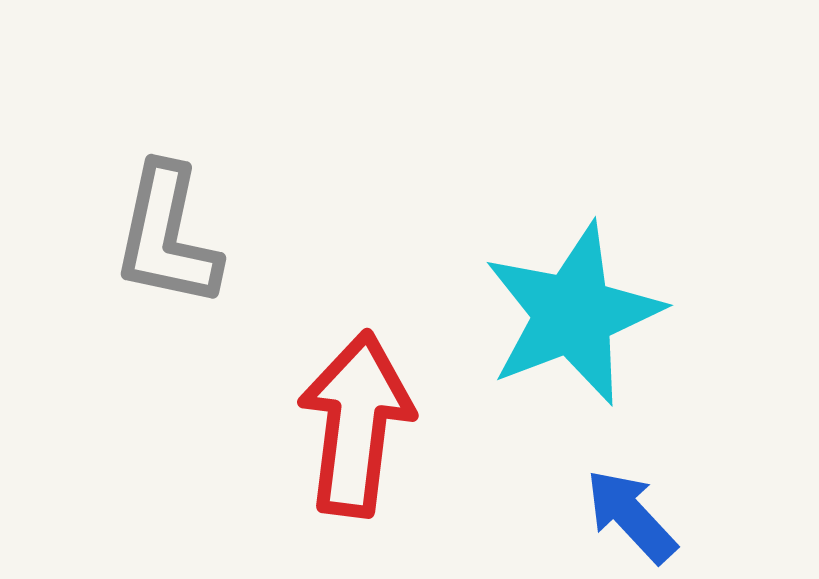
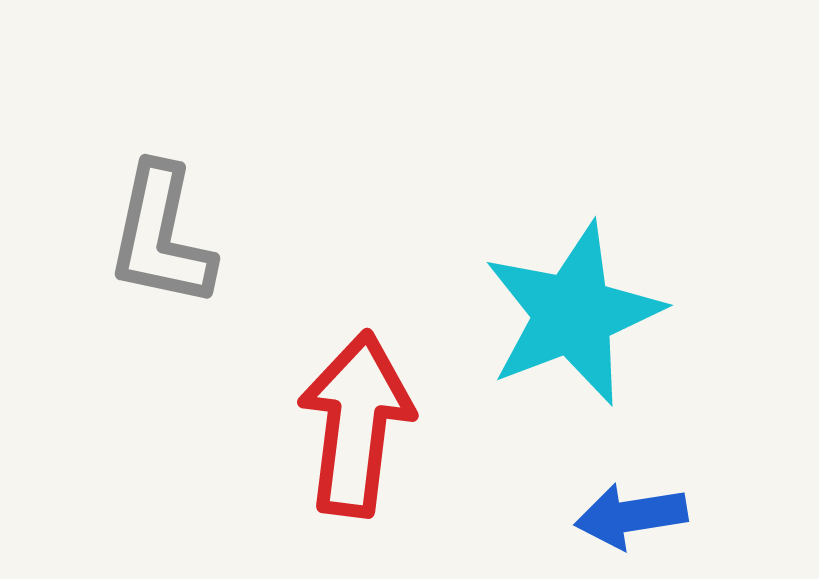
gray L-shape: moved 6 px left
blue arrow: rotated 56 degrees counterclockwise
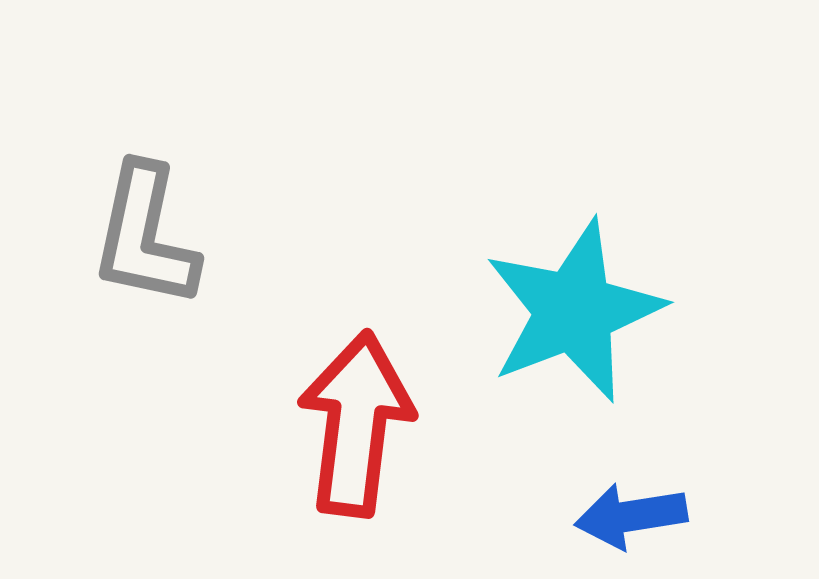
gray L-shape: moved 16 px left
cyan star: moved 1 px right, 3 px up
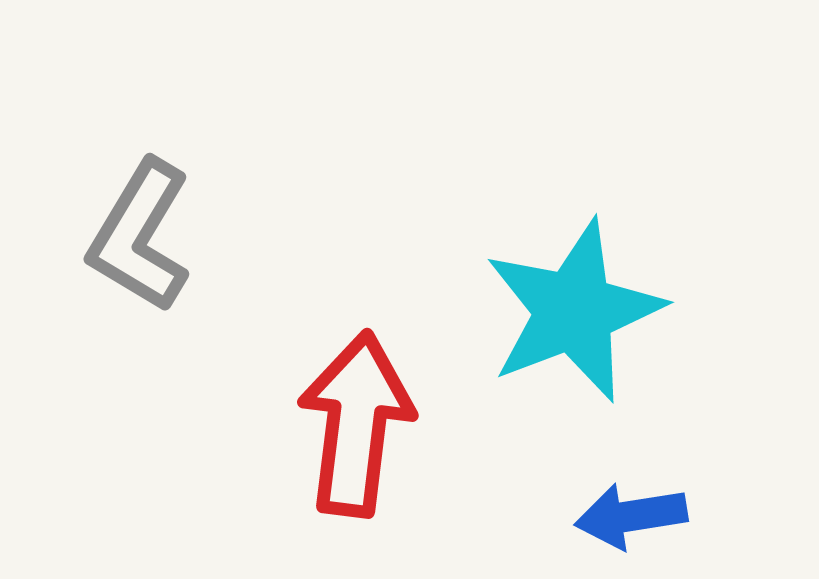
gray L-shape: moved 5 px left; rotated 19 degrees clockwise
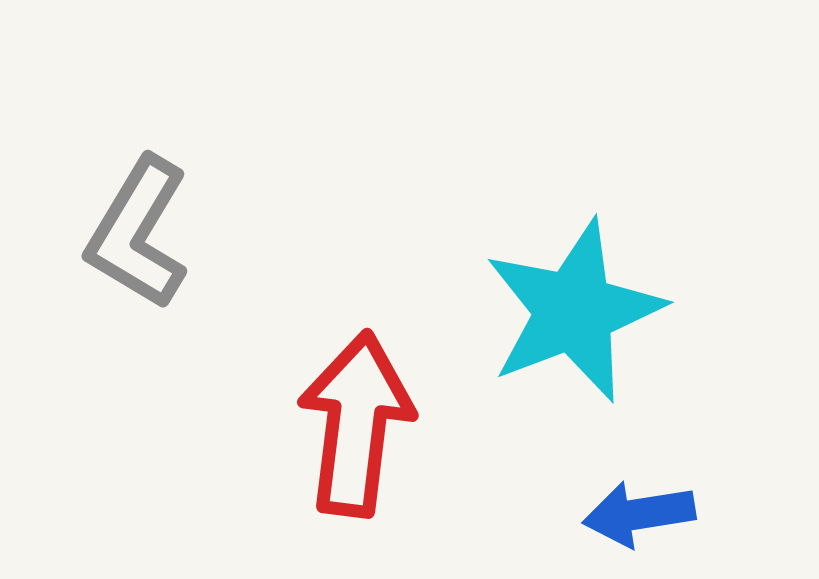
gray L-shape: moved 2 px left, 3 px up
blue arrow: moved 8 px right, 2 px up
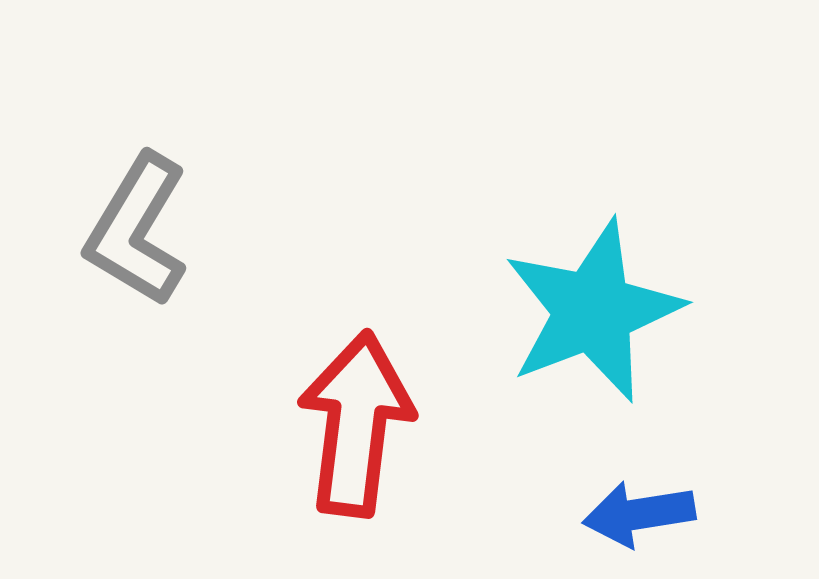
gray L-shape: moved 1 px left, 3 px up
cyan star: moved 19 px right
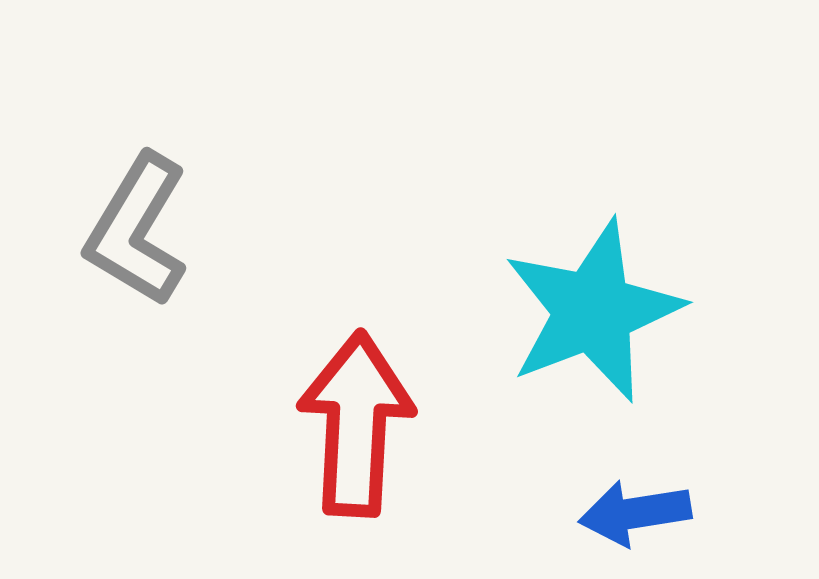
red arrow: rotated 4 degrees counterclockwise
blue arrow: moved 4 px left, 1 px up
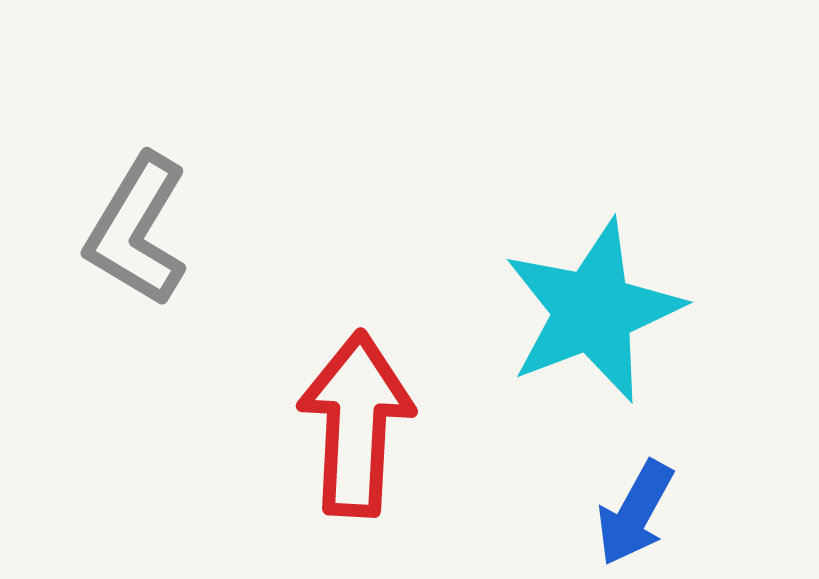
blue arrow: rotated 52 degrees counterclockwise
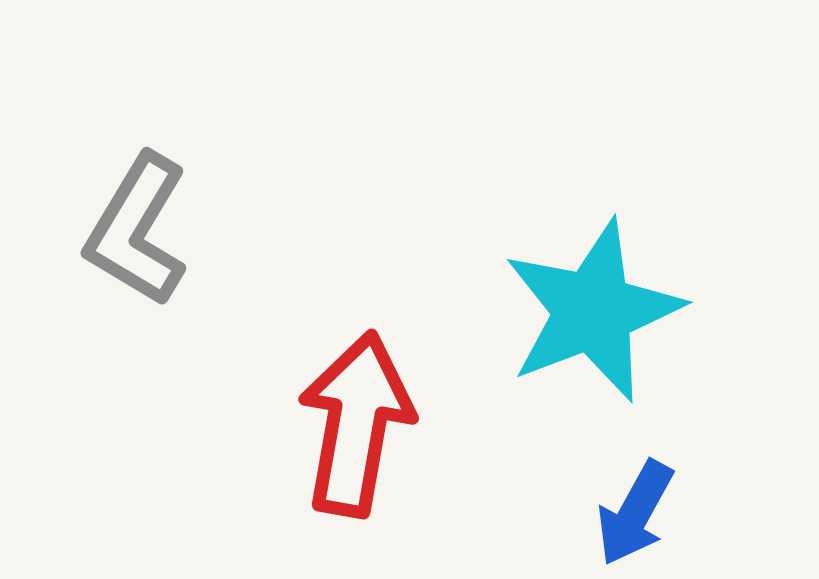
red arrow: rotated 7 degrees clockwise
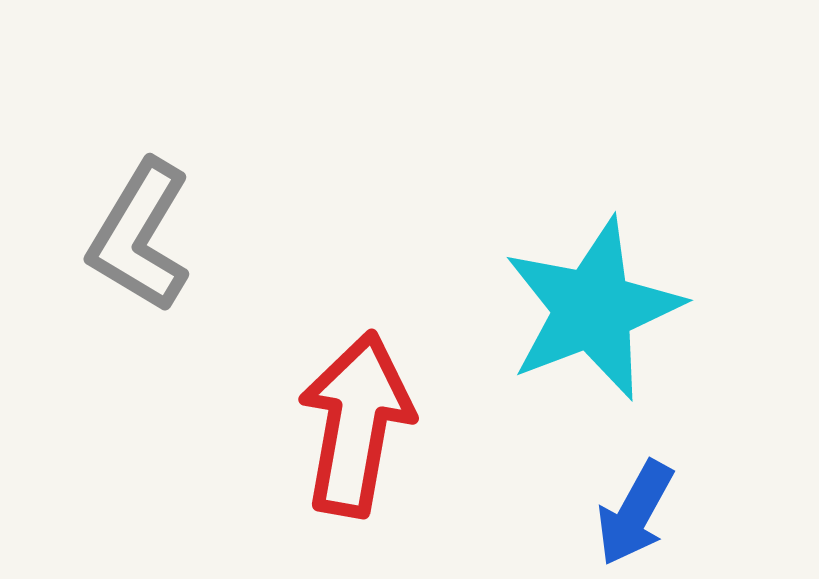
gray L-shape: moved 3 px right, 6 px down
cyan star: moved 2 px up
